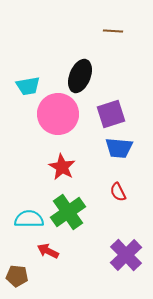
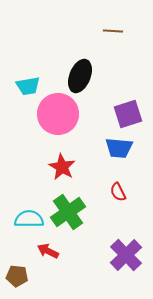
purple square: moved 17 px right
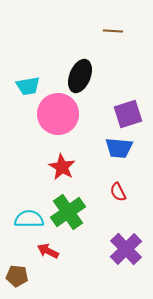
purple cross: moved 6 px up
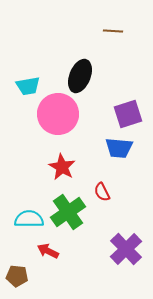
red semicircle: moved 16 px left
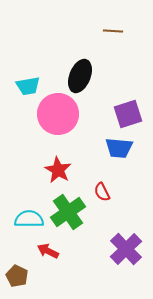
red star: moved 4 px left, 3 px down
brown pentagon: rotated 20 degrees clockwise
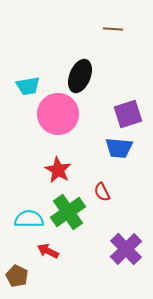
brown line: moved 2 px up
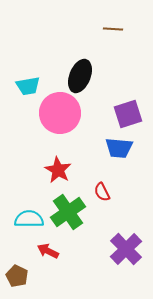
pink circle: moved 2 px right, 1 px up
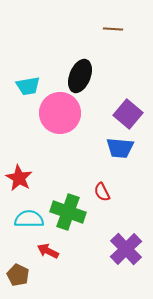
purple square: rotated 32 degrees counterclockwise
blue trapezoid: moved 1 px right
red star: moved 39 px left, 8 px down
green cross: rotated 36 degrees counterclockwise
brown pentagon: moved 1 px right, 1 px up
